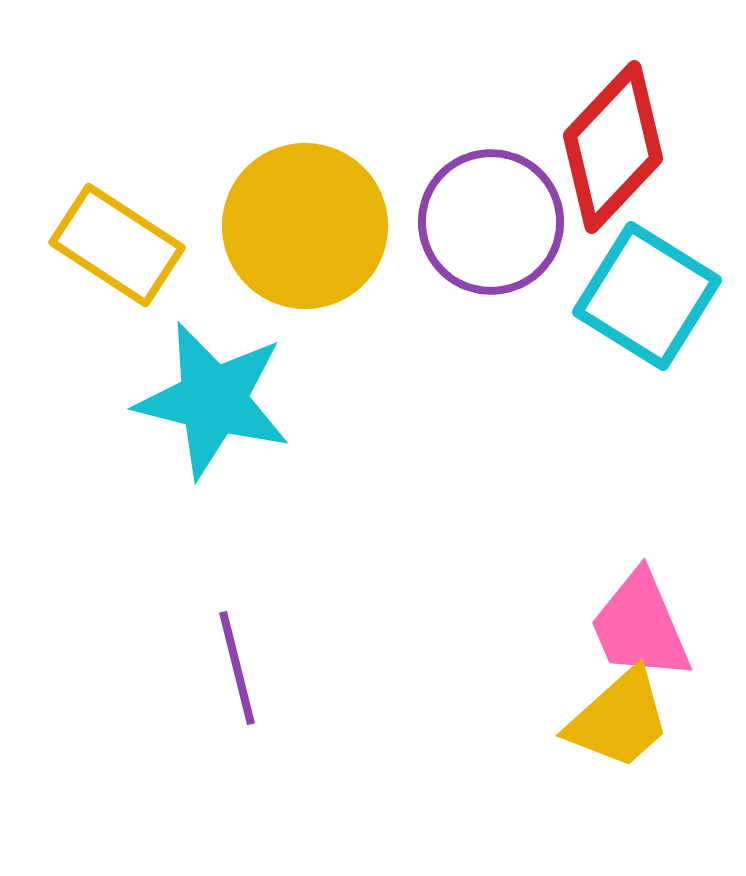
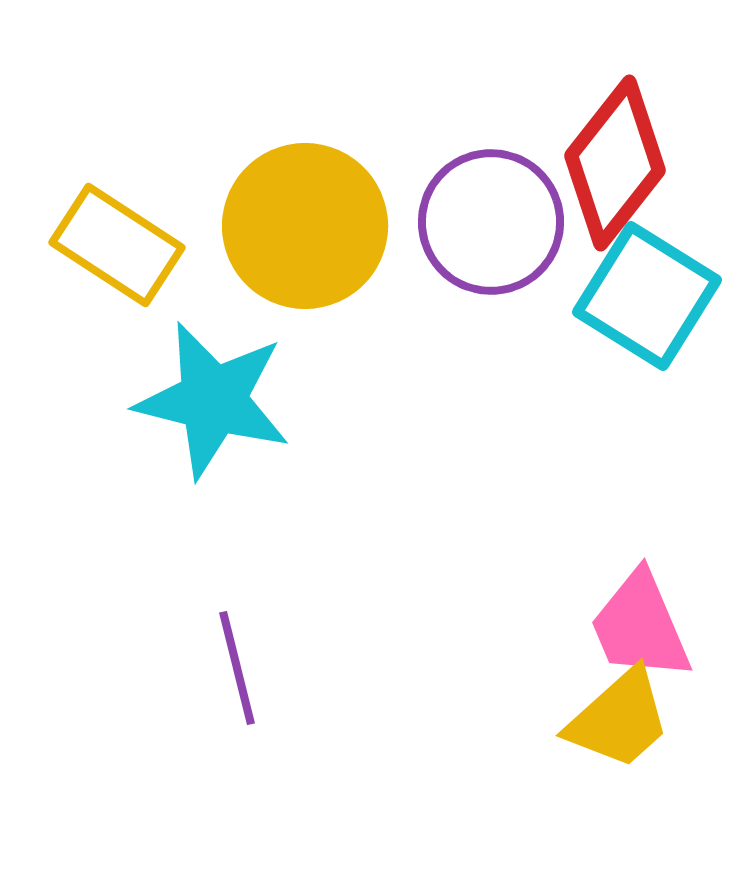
red diamond: moved 2 px right, 16 px down; rotated 5 degrees counterclockwise
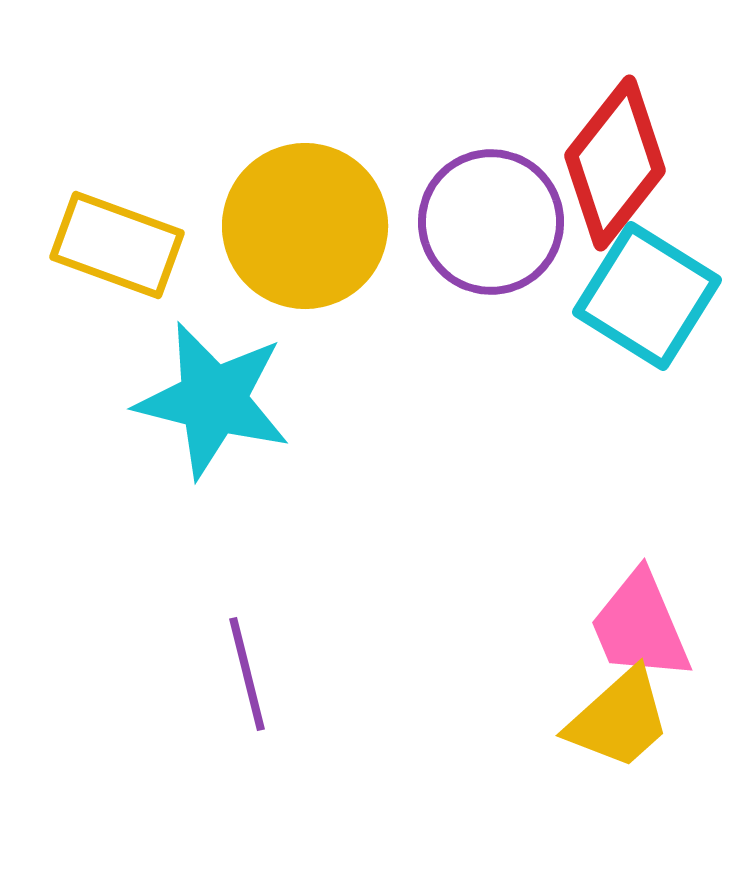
yellow rectangle: rotated 13 degrees counterclockwise
purple line: moved 10 px right, 6 px down
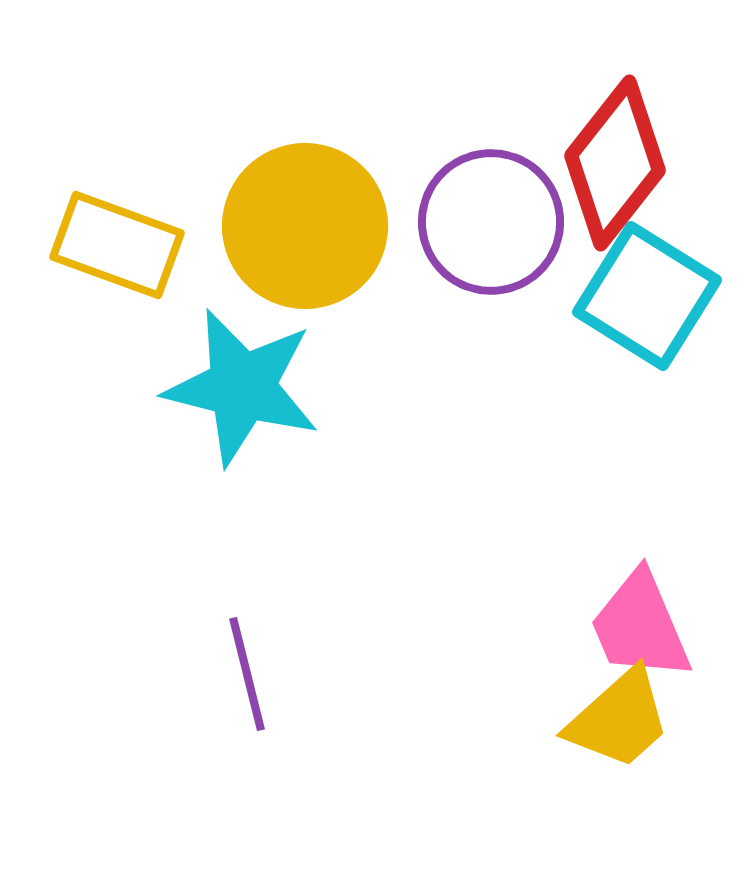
cyan star: moved 29 px right, 13 px up
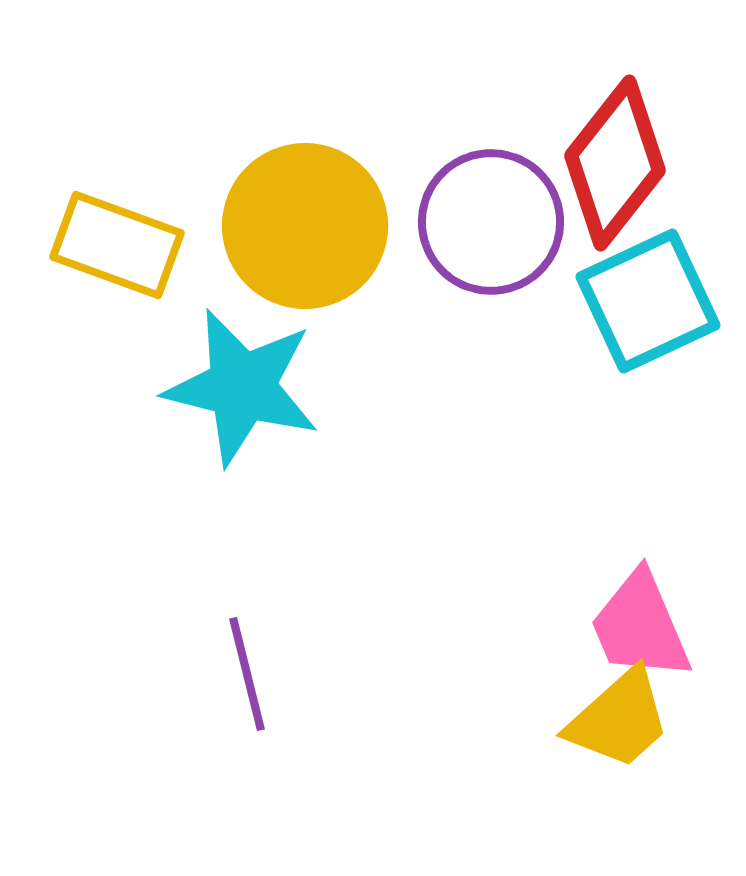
cyan square: moved 1 px right, 5 px down; rotated 33 degrees clockwise
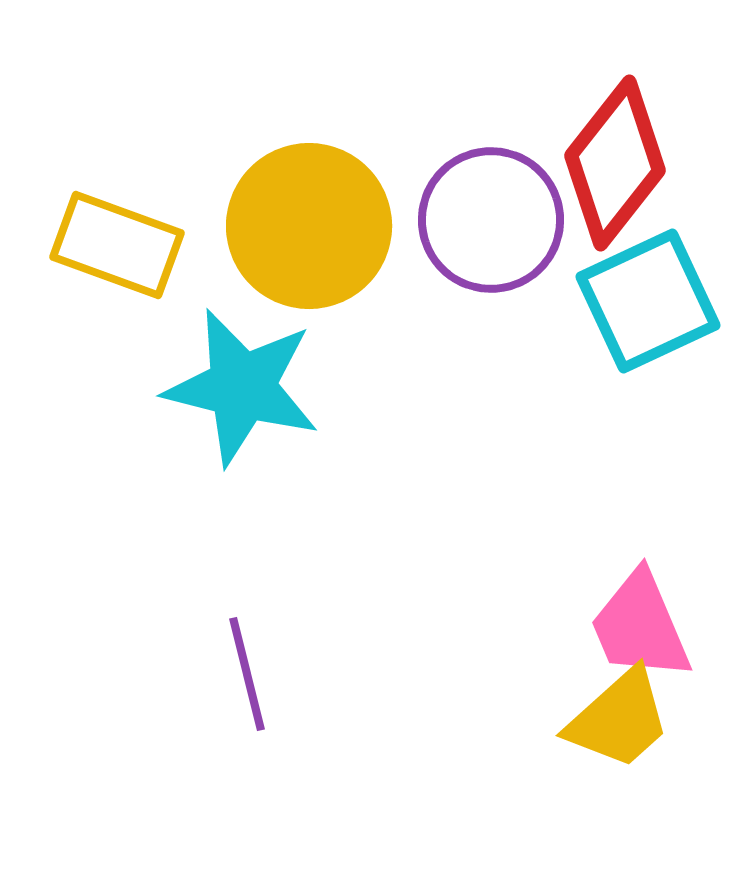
purple circle: moved 2 px up
yellow circle: moved 4 px right
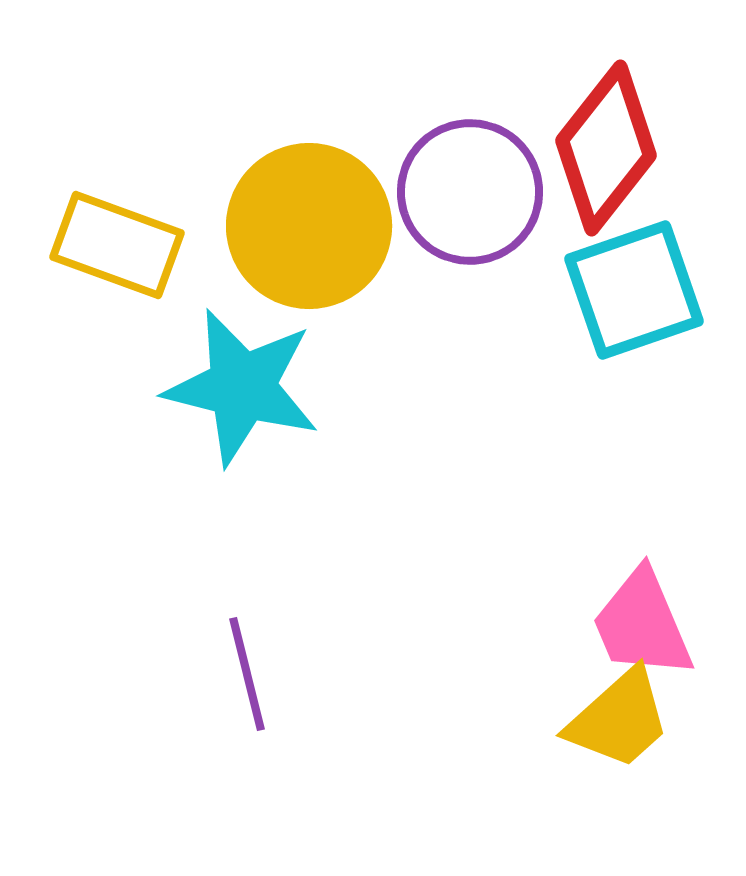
red diamond: moved 9 px left, 15 px up
purple circle: moved 21 px left, 28 px up
cyan square: moved 14 px left, 11 px up; rotated 6 degrees clockwise
pink trapezoid: moved 2 px right, 2 px up
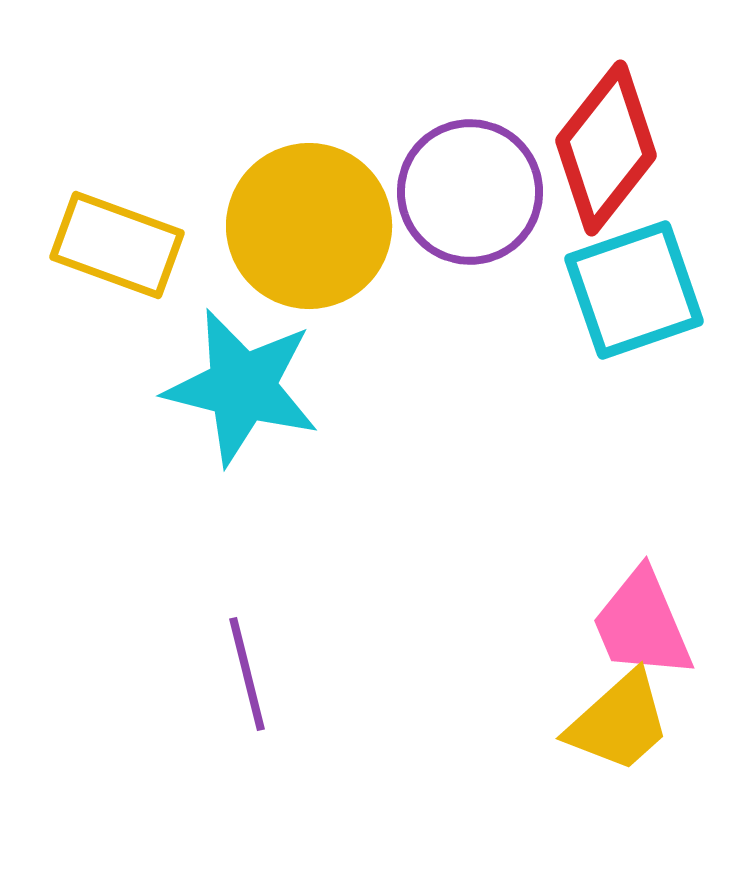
yellow trapezoid: moved 3 px down
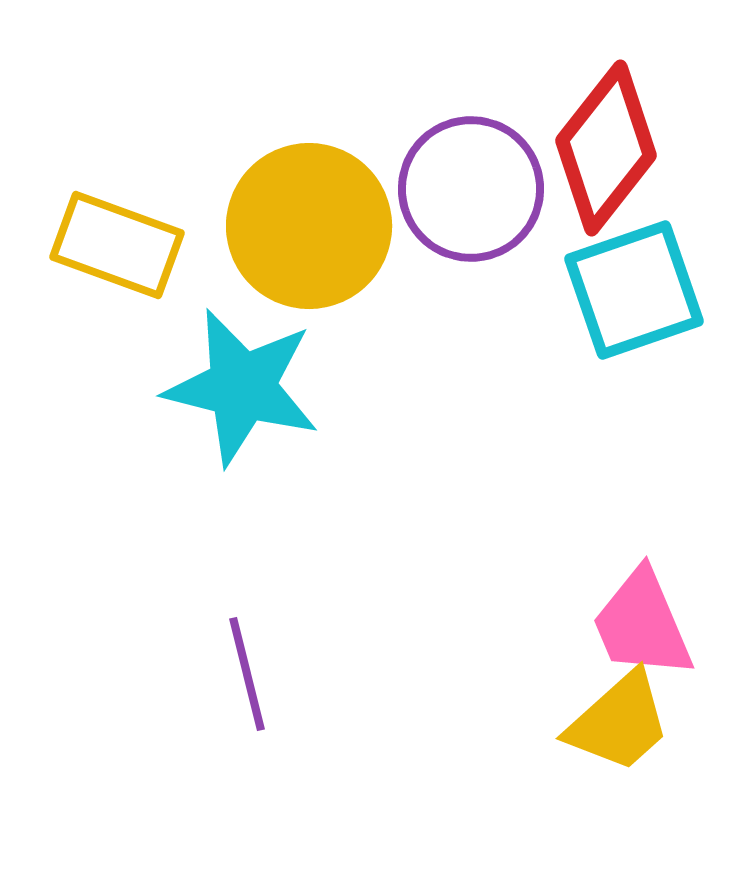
purple circle: moved 1 px right, 3 px up
